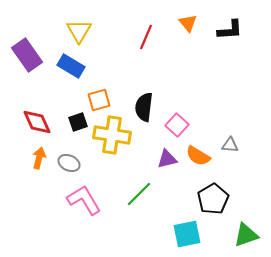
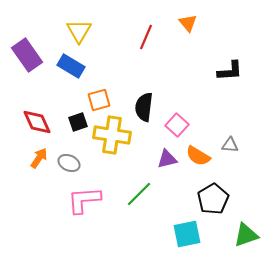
black L-shape: moved 41 px down
orange arrow: rotated 20 degrees clockwise
pink L-shape: rotated 63 degrees counterclockwise
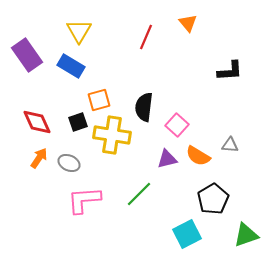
cyan square: rotated 16 degrees counterclockwise
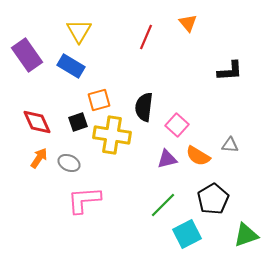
green line: moved 24 px right, 11 px down
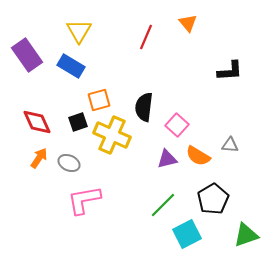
yellow cross: rotated 15 degrees clockwise
pink L-shape: rotated 6 degrees counterclockwise
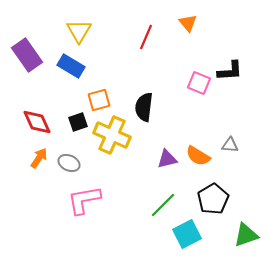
pink square: moved 22 px right, 42 px up; rotated 20 degrees counterclockwise
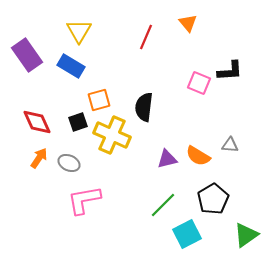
green triangle: rotated 16 degrees counterclockwise
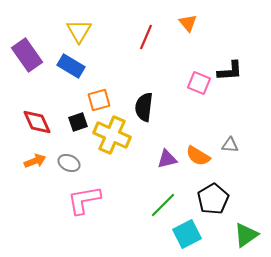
orange arrow: moved 4 px left, 3 px down; rotated 35 degrees clockwise
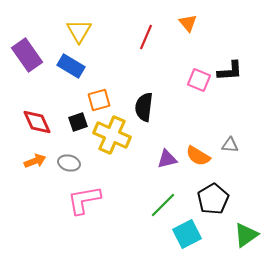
pink square: moved 3 px up
gray ellipse: rotated 10 degrees counterclockwise
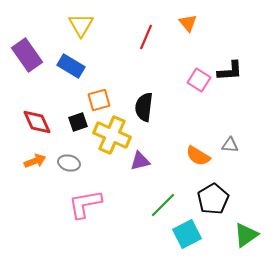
yellow triangle: moved 2 px right, 6 px up
pink square: rotated 10 degrees clockwise
purple triangle: moved 27 px left, 2 px down
pink L-shape: moved 1 px right, 4 px down
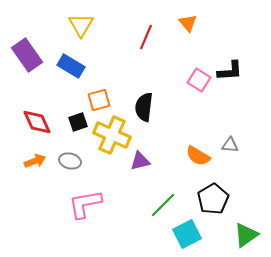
gray ellipse: moved 1 px right, 2 px up
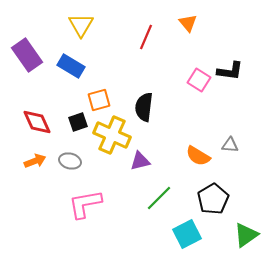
black L-shape: rotated 12 degrees clockwise
green line: moved 4 px left, 7 px up
